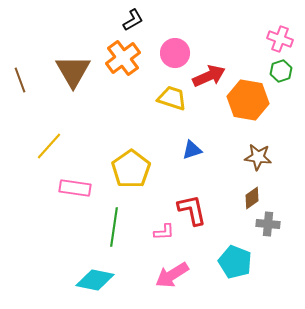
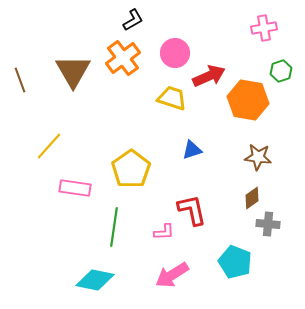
pink cross: moved 16 px left, 11 px up; rotated 30 degrees counterclockwise
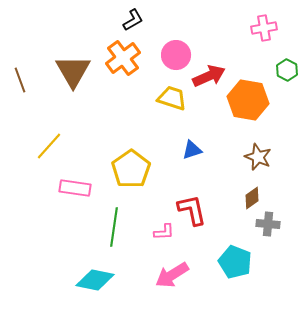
pink circle: moved 1 px right, 2 px down
green hexagon: moved 6 px right, 1 px up; rotated 15 degrees counterclockwise
brown star: rotated 16 degrees clockwise
